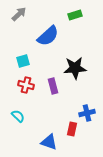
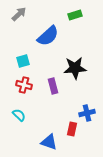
red cross: moved 2 px left
cyan semicircle: moved 1 px right, 1 px up
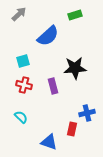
cyan semicircle: moved 2 px right, 2 px down
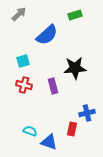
blue semicircle: moved 1 px left, 1 px up
cyan semicircle: moved 9 px right, 14 px down; rotated 24 degrees counterclockwise
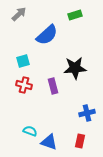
red rectangle: moved 8 px right, 12 px down
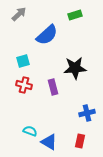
purple rectangle: moved 1 px down
blue triangle: rotated 12 degrees clockwise
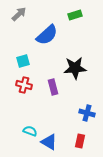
blue cross: rotated 28 degrees clockwise
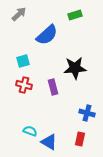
red rectangle: moved 2 px up
